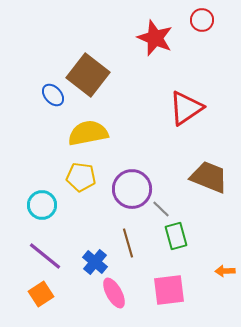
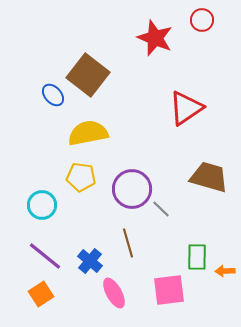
brown trapezoid: rotated 6 degrees counterclockwise
green rectangle: moved 21 px right, 21 px down; rotated 16 degrees clockwise
blue cross: moved 5 px left, 1 px up
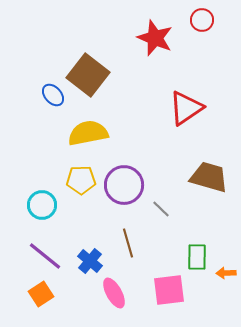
yellow pentagon: moved 3 px down; rotated 8 degrees counterclockwise
purple circle: moved 8 px left, 4 px up
orange arrow: moved 1 px right, 2 px down
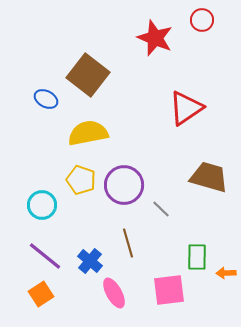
blue ellipse: moved 7 px left, 4 px down; rotated 20 degrees counterclockwise
yellow pentagon: rotated 20 degrees clockwise
